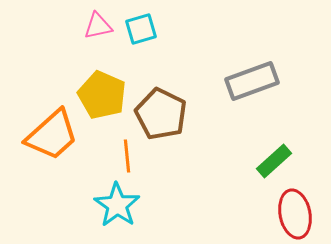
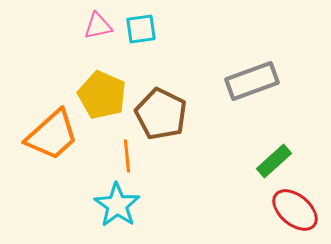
cyan square: rotated 8 degrees clockwise
red ellipse: moved 4 px up; rotated 39 degrees counterclockwise
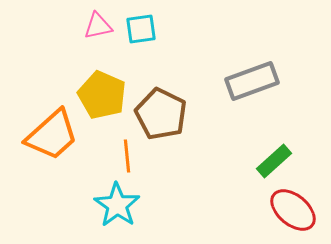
red ellipse: moved 2 px left
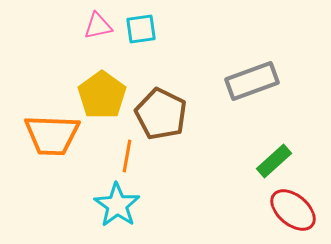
yellow pentagon: rotated 12 degrees clockwise
orange trapezoid: rotated 44 degrees clockwise
orange line: rotated 16 degrees clockwise
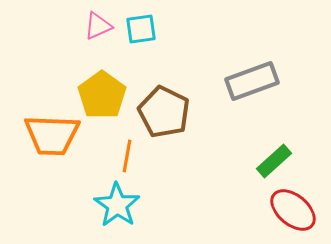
pink triangle: rotated 12 degrees counterclockwise
brown pentagon: moved 3 px right, 2 px up
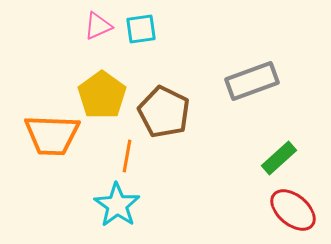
green rectangle: moved 5 px right, 3 px up
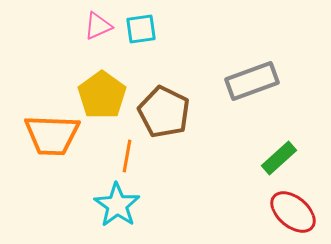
red ellipse: moved 2 px down
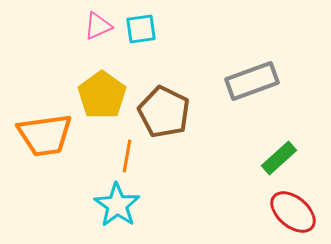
orange trapezoid: moved 7 px left; rotated 10 degrees counterclockwise
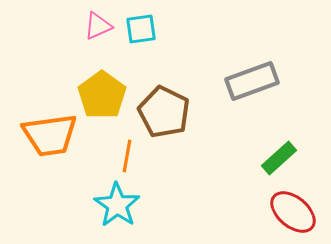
orange trapezoid: moved 5 px right
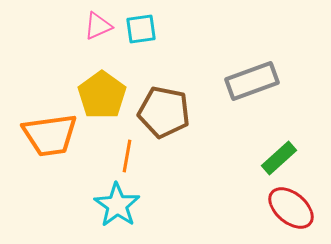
brown pentagon: rotated 15 degrees counterclockwise
red ellipse: moved 2 px left, 4 px up
